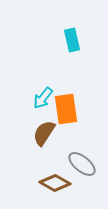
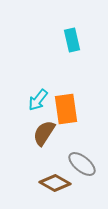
cyan arrow: moved 5 px left, 2 px down
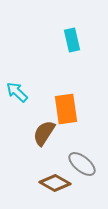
cyan arrow: moved 21 px left, 8 px up; rotated 95 degrees clockwise
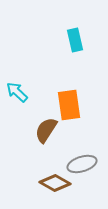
cyan rectangle: moved 3 px right
orange rectangle: moved 3 px right, 4 px up
brown semicircle: moved 2 px right, 3 px up
gray ellipse: rotated 56 degrees counterclockwise
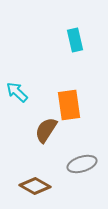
brown diamond: moved 20 px left, 3 px down
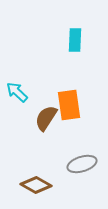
cyan rectangle: rotated 15 degrees clockwise
brown semicircle: moved 12 px up
brown diamond: moved 1 px right, 1 px up
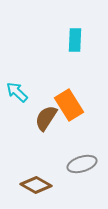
orange rectangle: rotated 24 degrees counterclockwise
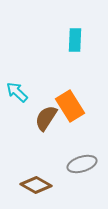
orange rectangle: moved 1 px right, 1 px down
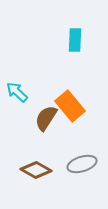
orange rectangle: rotated 8 degrees counterclockwise
brown diamond: moved 15 px up
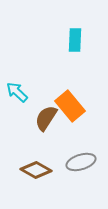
gray ellipse: moved 1 px left, 2 px up
